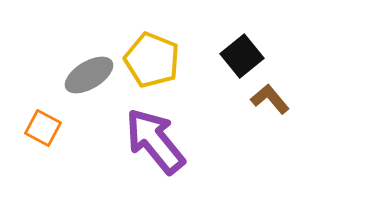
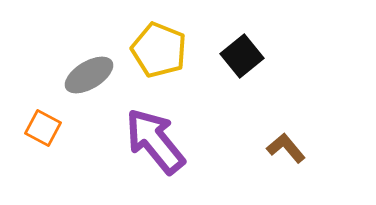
yellow pentagon: moved 7 px right, 10 px up
brown L-shape: moved 16 px right, 49 px down
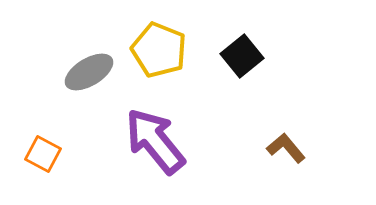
gray ellipse: moved 3 px up
orange square: moved 26 px down
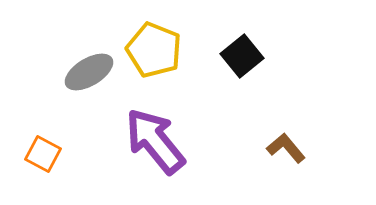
yellow pentagon: moved 5 px left
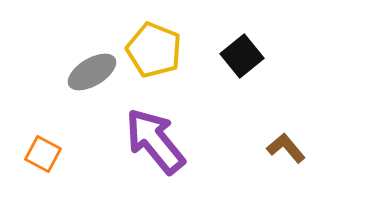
gray ellipse: moved 3 px right
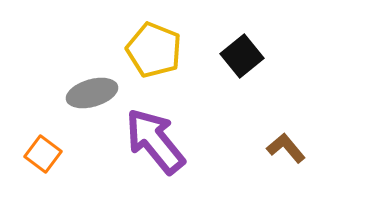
gray ellipse: moved 21 px down; rotated 15 degrees clockwise
orange square: rotated 9 degrees clockwise
